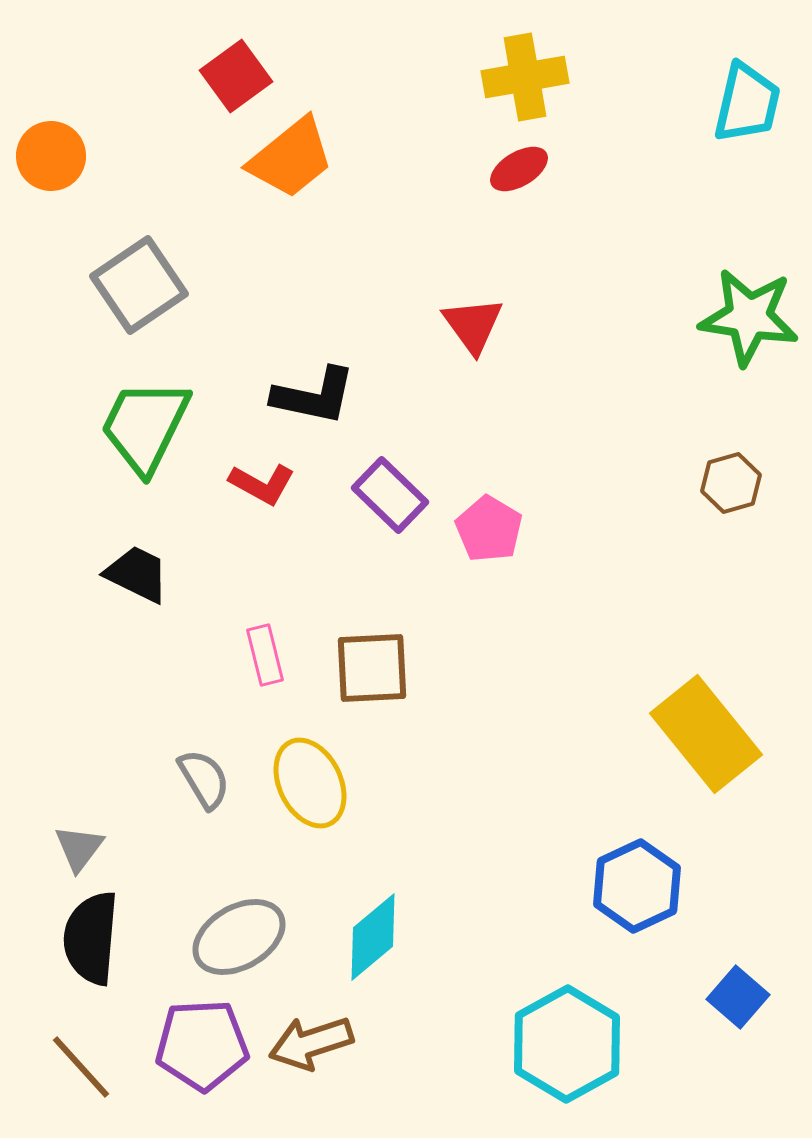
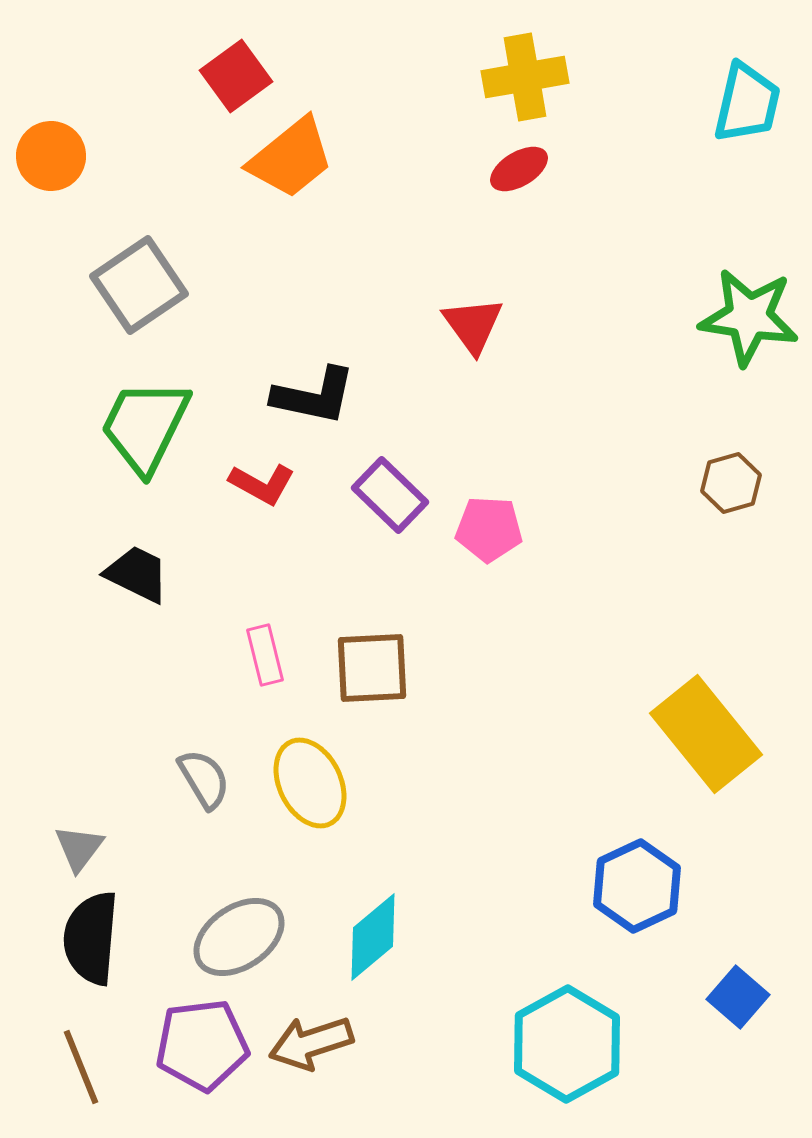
pink pentagon: rotated 28 degrees counterclockwise
gray ellipse: rotated 4 degrees counterclockwise
purple pentagon: rotated 4 degrees counterclockwise
brown line: rotated 20 degrees clockwise
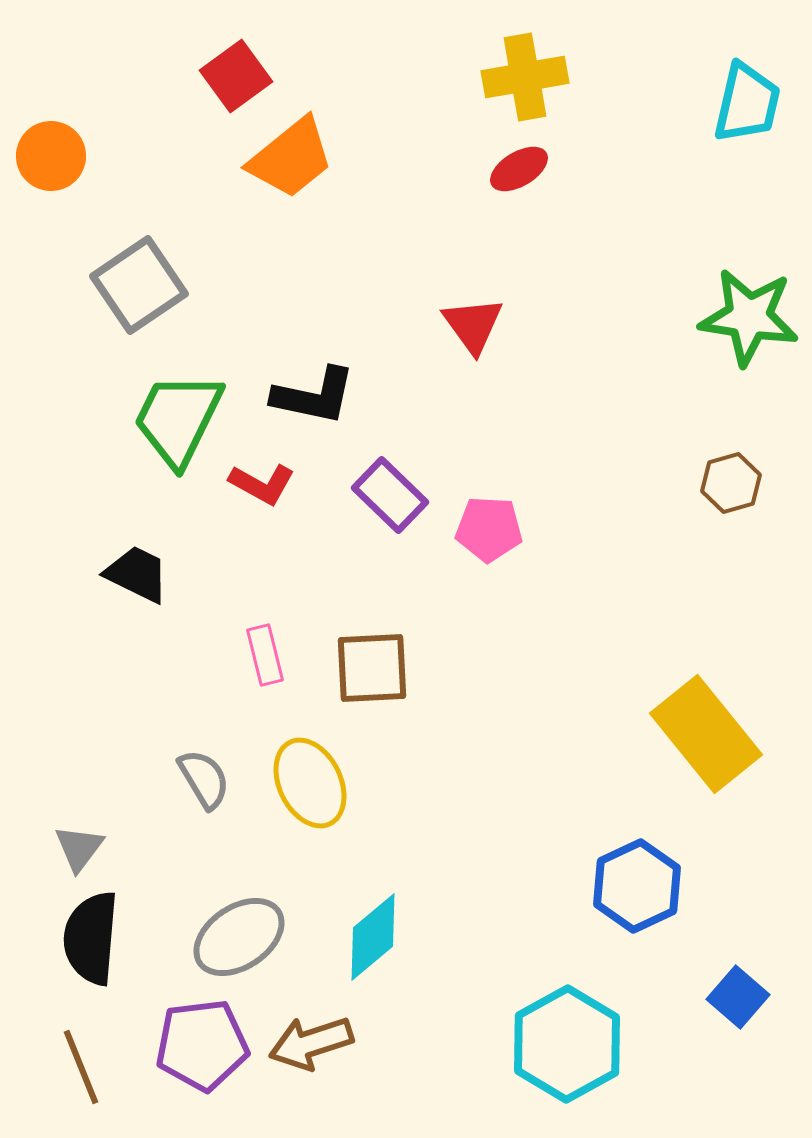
green trapezoid: moved 33 px right, 7 px up
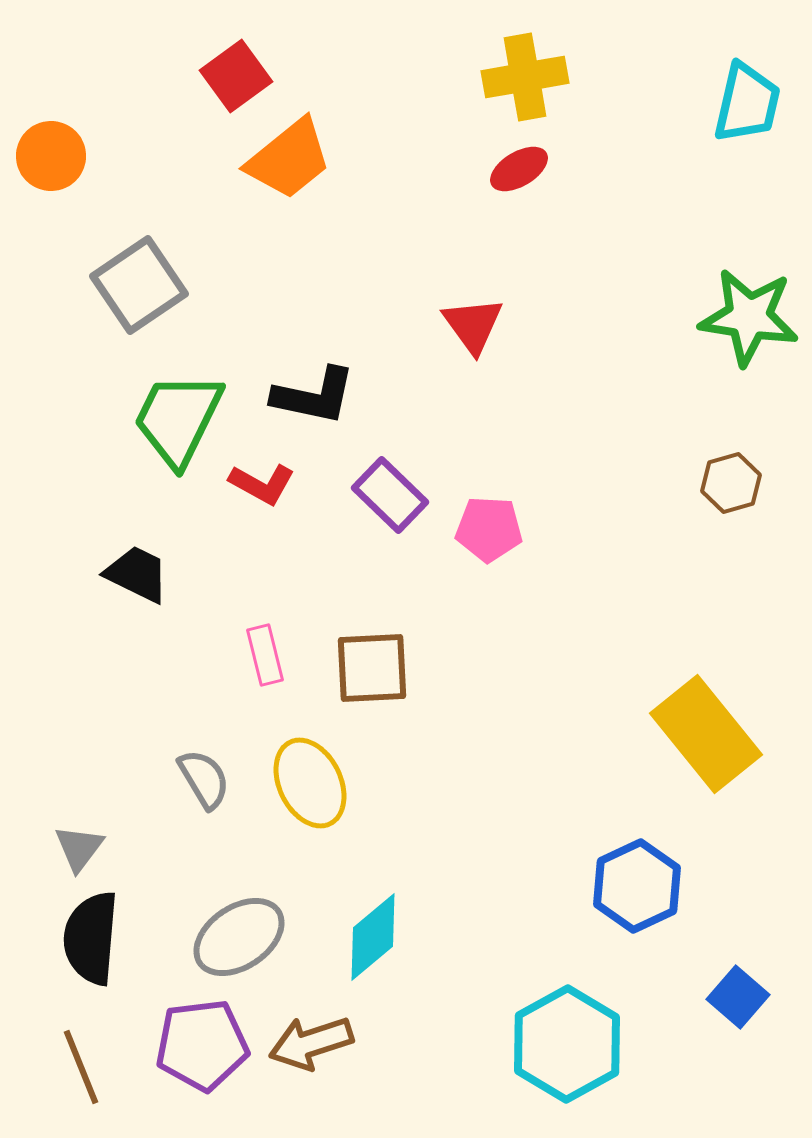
orange trapezoid: moved 2 px left, 1 px down
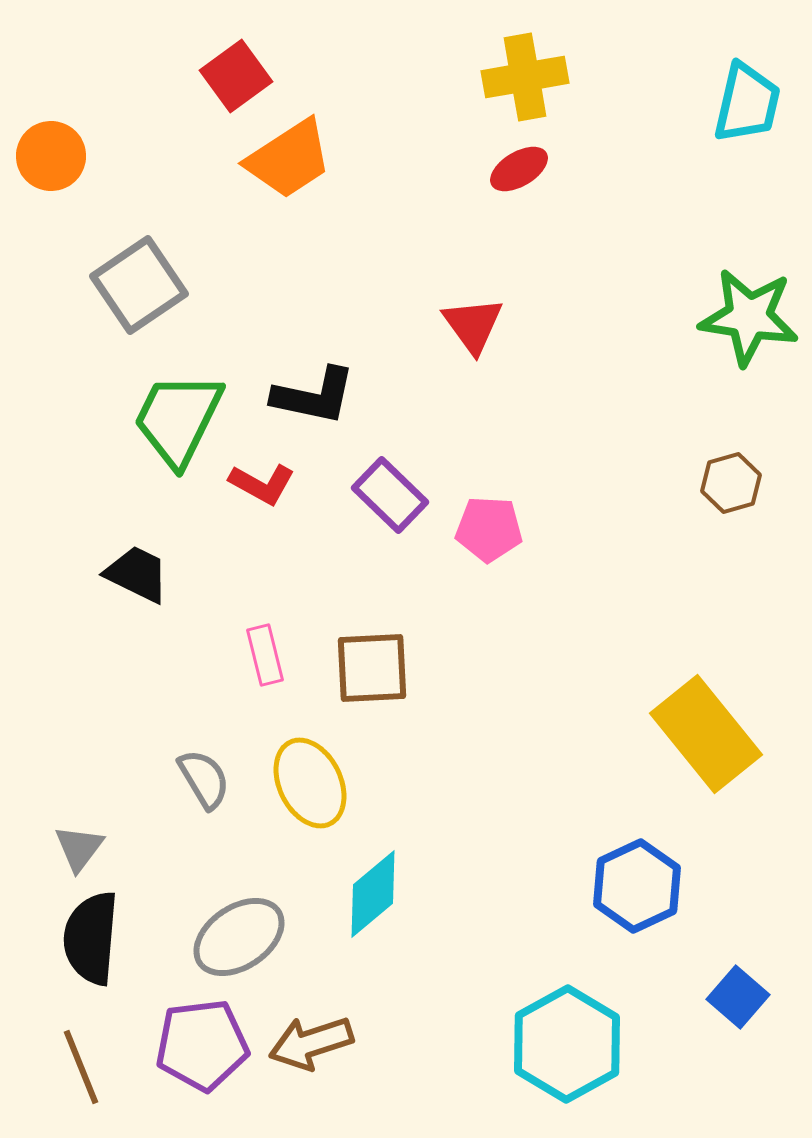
orange trapezoid: rotated 6 degrees clockwise
cyan diamond: moved 43 px up
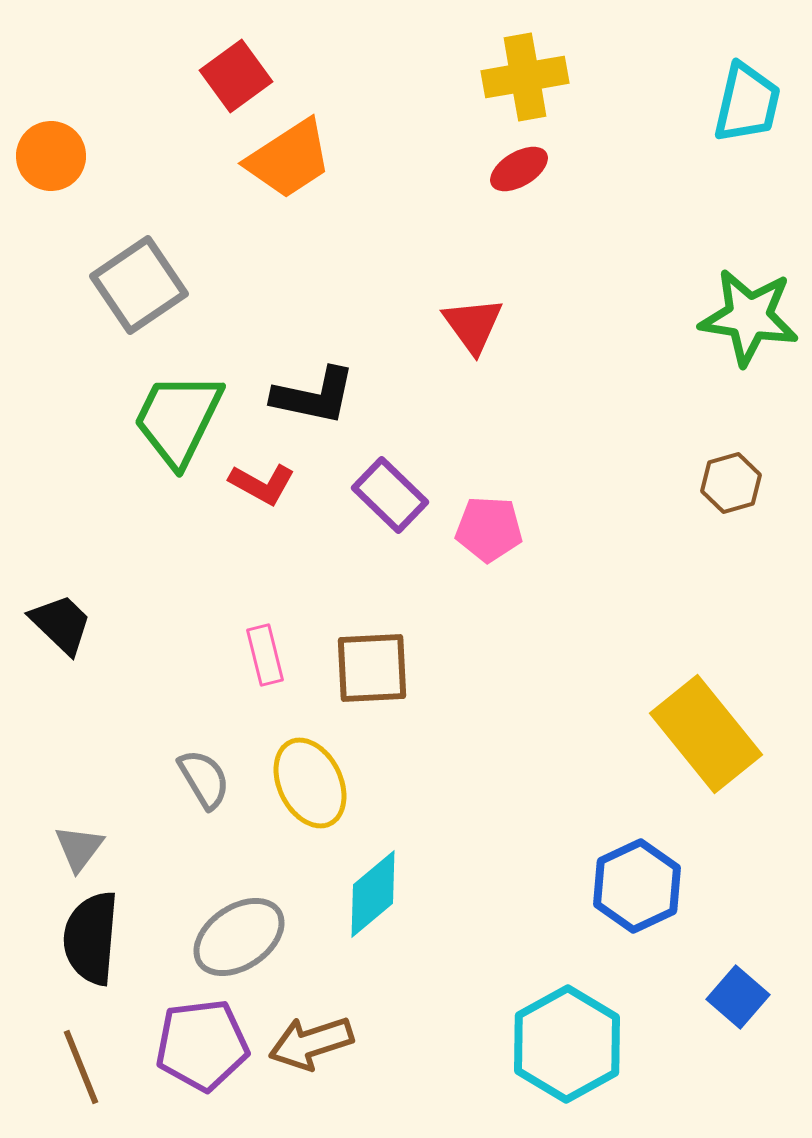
black trapezoid: moved 76 px left, 50 px down; rotated 18 degrees clockwise
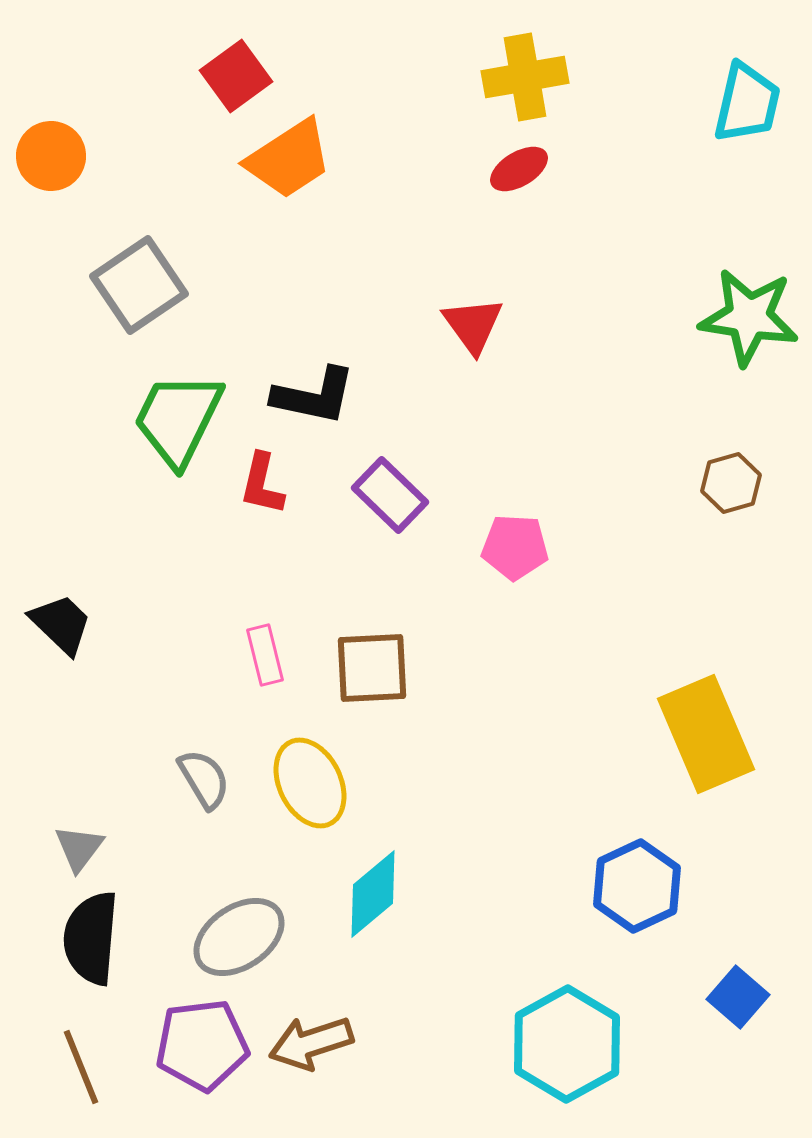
red L-shape: rotated 74 degrees clockwise
pink pentagon: moved 26 px right, 18 px down
yellow rectangle: rotated 16 degrees clockwise
